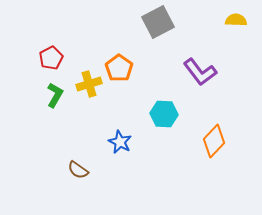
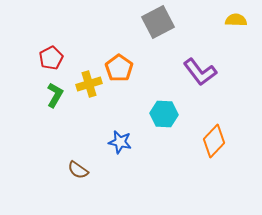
blue star: rotated 15 degrees counterclockwise
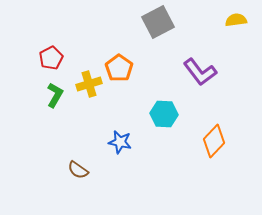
yellow semicircle: rotated 10 degrees counterclockwise
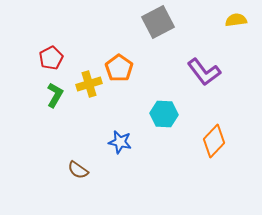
purple L-shape: moved 4 px right
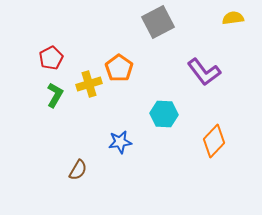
yellow semicircle: moved 3 px left, 2 px up
blue star: rotated 20 degrees counterclockwise
brown semicircle: rotated 95 degrees counterclockwise
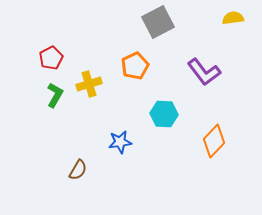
orange pentagon: moved 16 px right, 2 px up; rotated 12 degrees clockwise
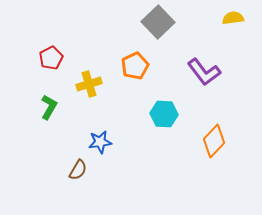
gray square: rotated 16 degrees counterclockwise
green L-shape: moved 6 px left, 12 px down
blue star: moved 20 px left
